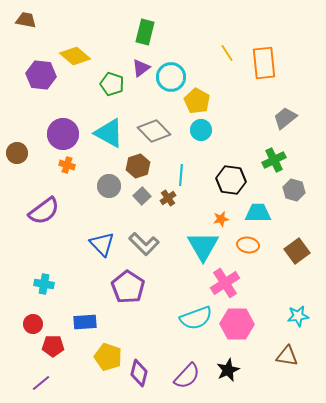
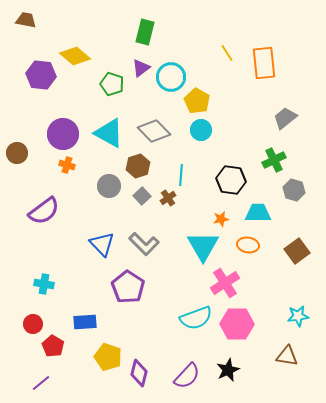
red pentagon at (53, 346): rotated 30 degrees clockwise
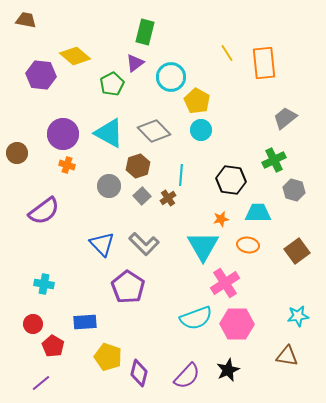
purple triangle at (141, 68): moved 6 px left, 5 px up
green pentagon at (112, 84): rotated 25 degrees clockwise
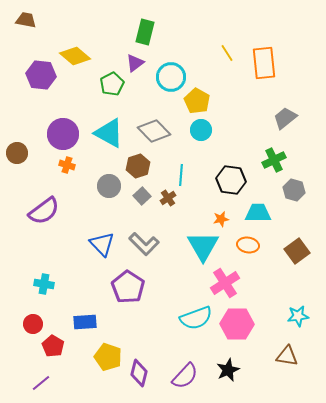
purple semicircle at (187, 376): moved 2 px left
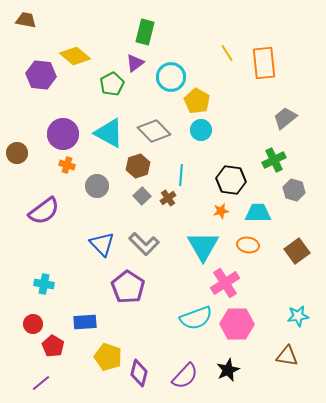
gray circle at (109, 186): moved 12 px left
orange star at (221, 219): moved 8 px up
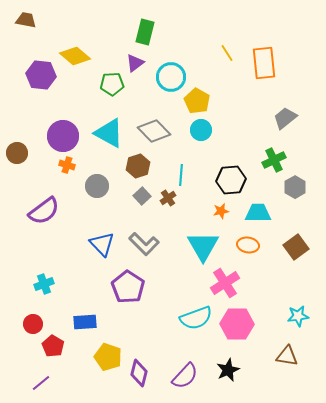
green pentagon at (112, 84): rotated 25 degrees clockwise
purple circle at (63, 134): moved 2 px down
black hexagon at (231, 180): rotated 12 degrees counterclockwise
gray hexagon at (294, 190): moved 1 px right, 3 px up; rotated 15 degrees clockwise
brown square at (297, 251): moved 1 px left, 4 px up
cyan cross at (44, 284): rotated 30 degrees counterclockwise
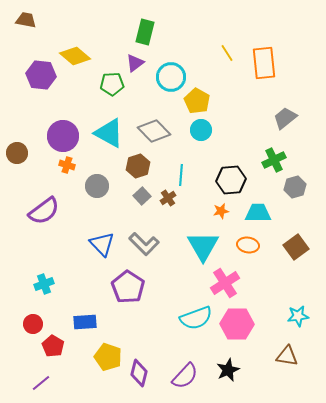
gray hexagon at (295, 187): rotated 15 degrees clockwise
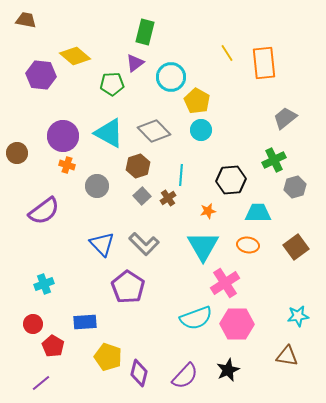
orange star at (221, 211): moved 13 px left
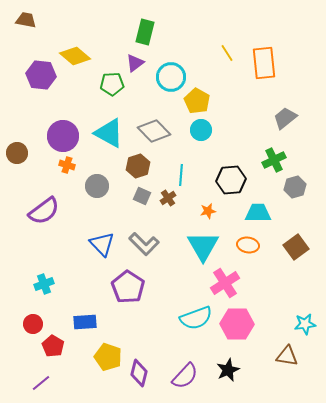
gray square at (142, 196): rotated 24 degrees counterclockwise
cyan star at (298, 316): moved 7 px right, 8 px down
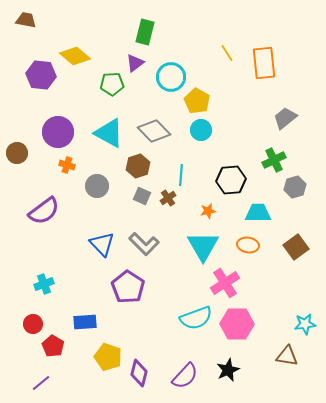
purple circle at (63, 136): moved 5 px left, 4 px up
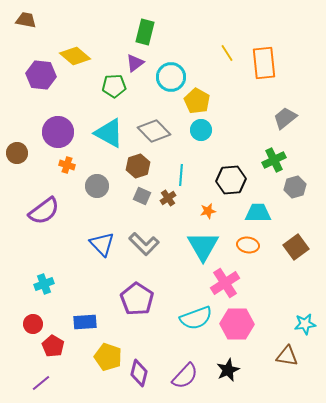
green pentagon at (112, 84): moved 2 px right, 2 px down
purple pentagon at (128, 287): moved 9 px right, 12 px down
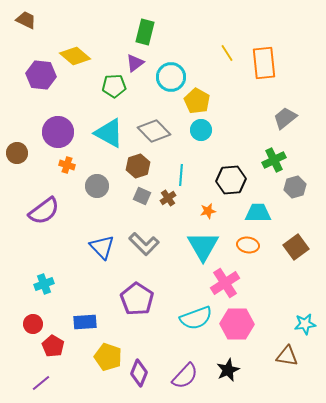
brown trapezoid at (26, 20): rotated 15 degrees clockwise
blue triangle at (102, 244): moved 3 px down
purple diamond at (139, 373): rotated 8 degrees clockwise
